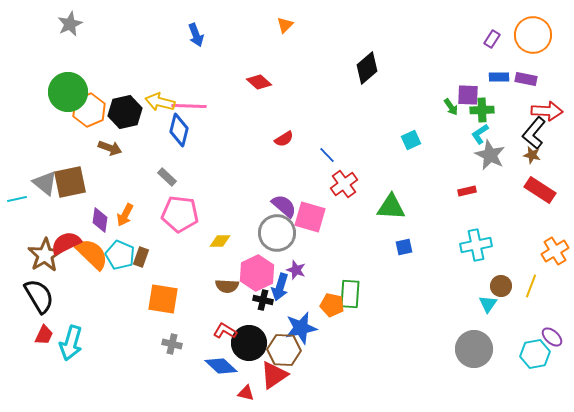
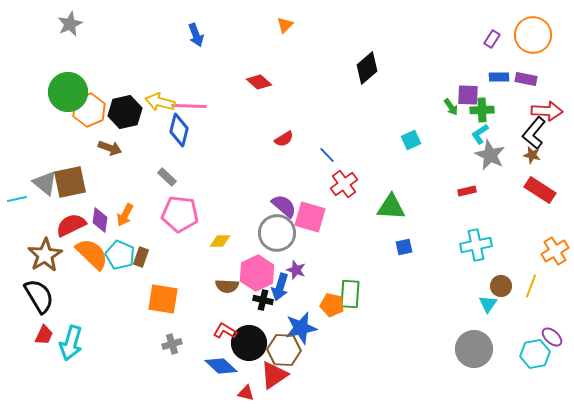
red semicircle at (66, 243): moved 5 px right, 18 px up
gray cross at (172, 344): rotated 30 degrees counterclockwise
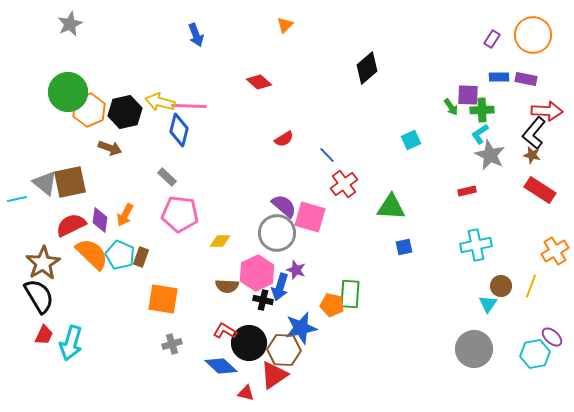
brown star at (45, 255): moved 2 px left, 8 px down
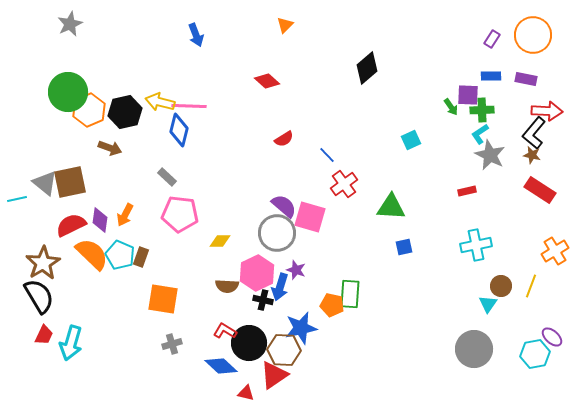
blue rectangle at (499, 77): moved 8 px left, 1 px up
red diamond at (259, 82): moved 8 px right, 1 px up
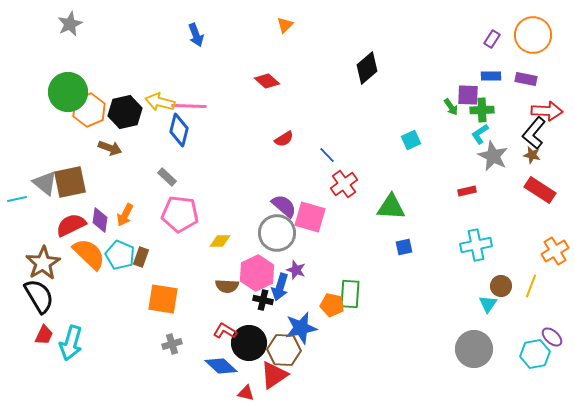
gray star at (490, 155): moved 3 px right, 1 px down
orange semicircle at (92, 254): moved 3 px left
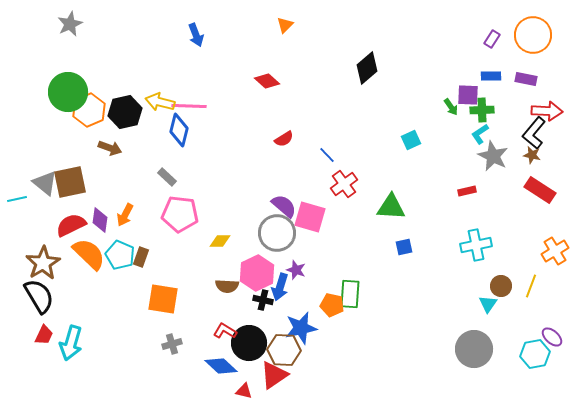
red triangle at (246, 393): moved 2 px left, 2 px up
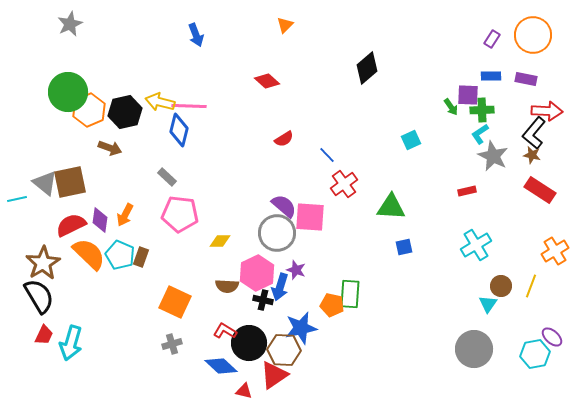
pink square at (310, 217): rotated 12 degrees counterclockwise
cyan cross at (476, 245): rotated 20 degrees counterclockwise
orange square at (163, 299): moved 12 px right, 3 px down; rotated 16 degrees clockwise
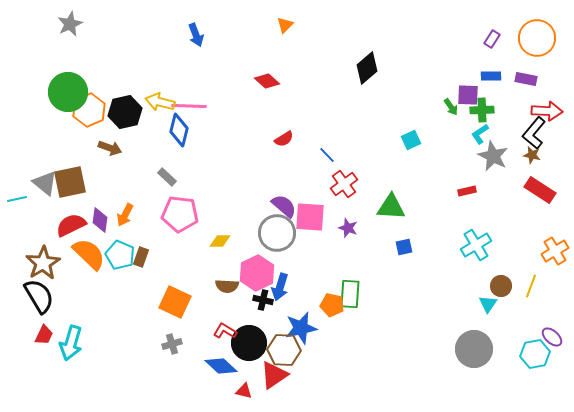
orange circle at (533, 35): moved 4 px right, 3 px down
purple star at (296, 270): moved 52 px right, 42 px up
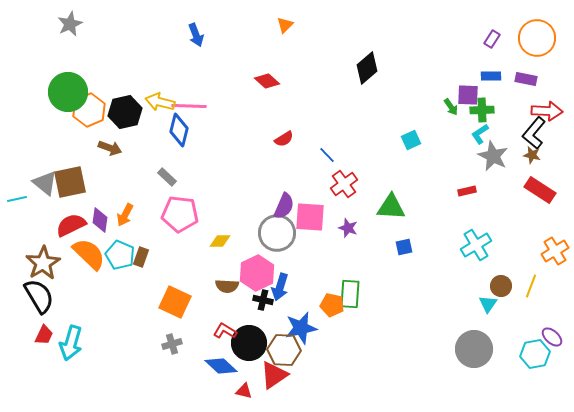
purple semicircle at (284, 206): rotated 72 degrees clockwise
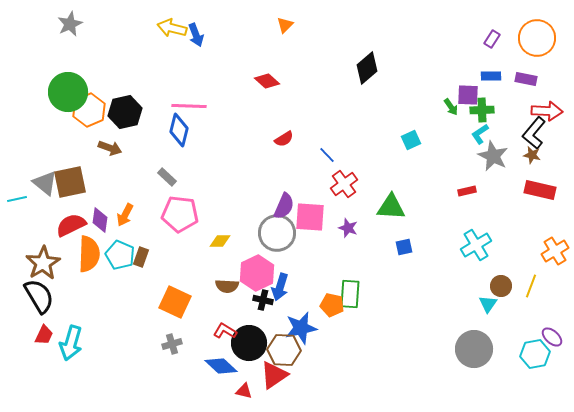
yellow arrow at (160, 102): moved 12 px right, 74 px up
red rectangle at (540, 190): rotated 20 degrees counterclockwise
orange semicircle at (89, 254): rotated 48 degrees clockwise
